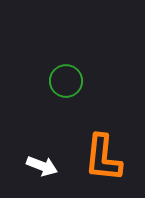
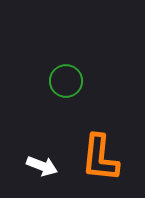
orange L-shape: moved 3 px left
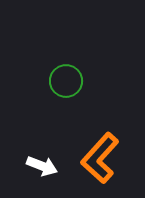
orange L-shape: rotated 36 degrees clockwise
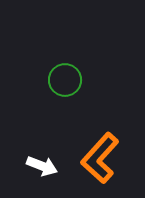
green circle: moved 1 px left, 1 px up
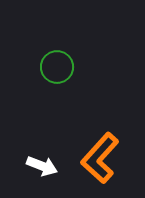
green circle: moved 8 px left, 13 px up
